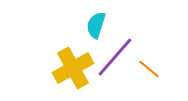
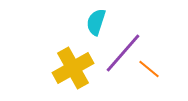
cyan semicircle: moved 3 px up
purple line: moved 8 px right, 4 px up
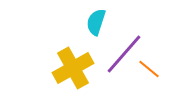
purple line: moved 1 px right, 1 px down
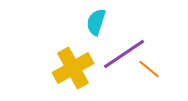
purple line: rotated 15 degrees clockwise
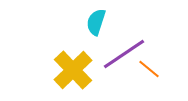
yellow cross: moved 2 px down; rotated 15 degrees counterclockwise
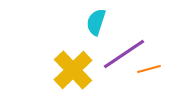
orange line: rotated 55 degrees counterclockwise
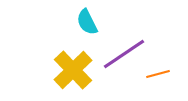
cyan semicircle: moved 9 px left; rotated 44 degrees counterclockwise
orange line: moved 9 px right, 5 px down
